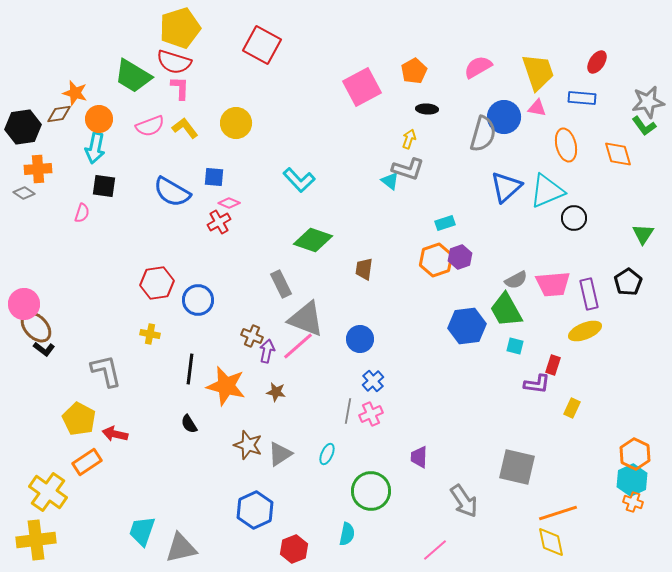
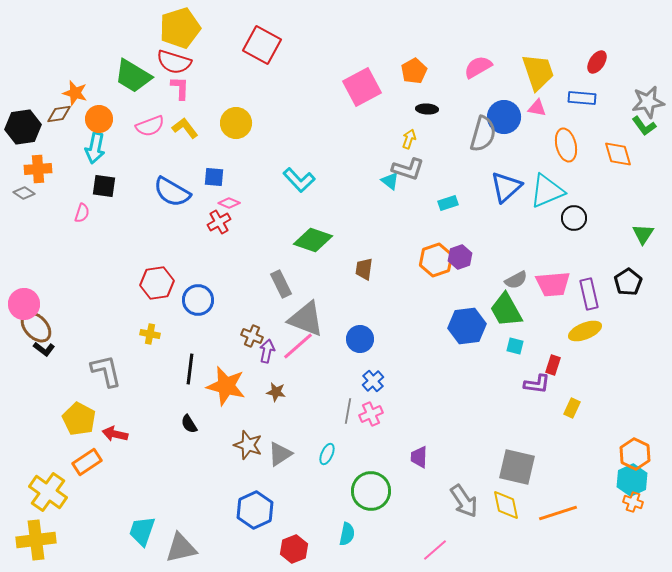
cyan rectangle at (445, 223): moved 3 px right, 20 px up
yellow diamond at (551, 542): moved 45 px left, 37 px up
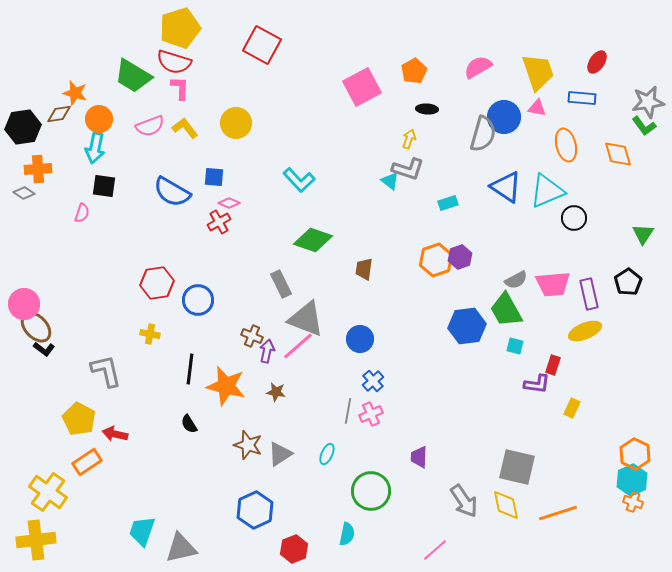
blue triangle at (506, 187): rotated 44 degrees counterclockwise
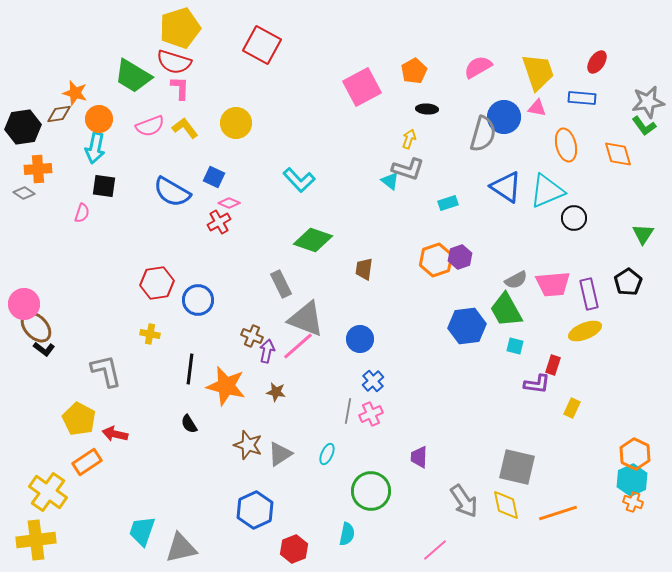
blue square at (214, 177): rotated 20 degrees clockwise
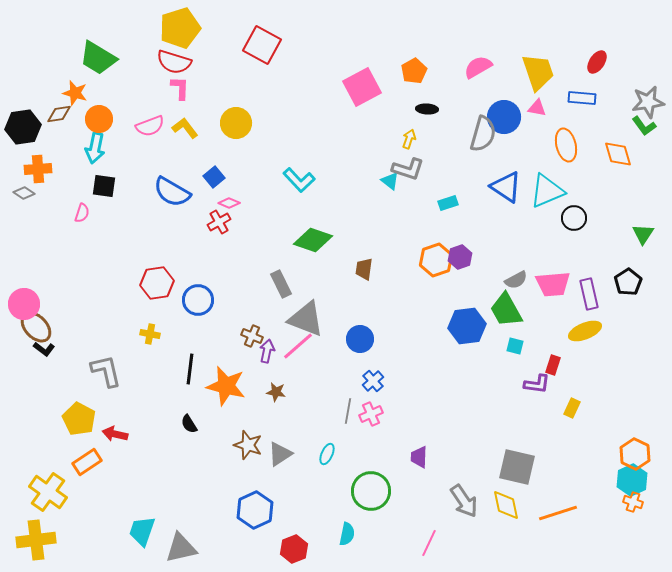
green trapezoid at (133, 76): moved 35 px left, 18 px up
blue square at (214, 177): rotated 25 degrees clockwise
pink line at (435, 550): moved 6 px left, 7 px up; rotated 24 degrees counterclockwise
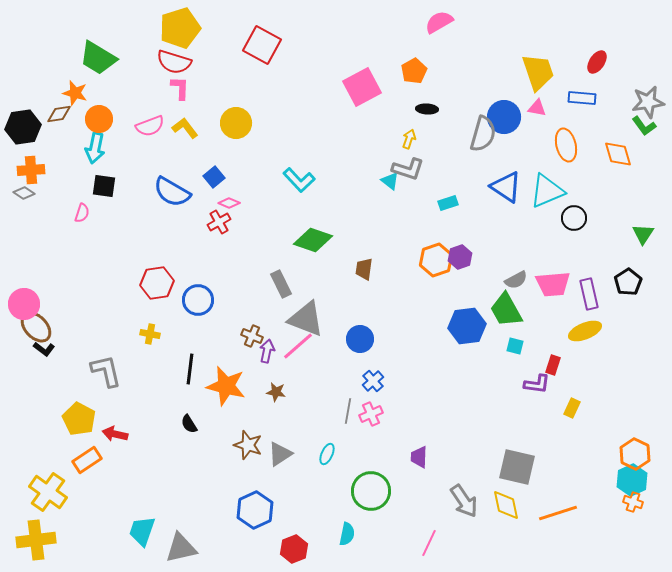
pink semicircle at (478, 67): moved 39 px left, 45 px up
orange cross at (38, 169): moved 7 px left, 1 px down
orange rectangle at (87, 462): moved 2 px up
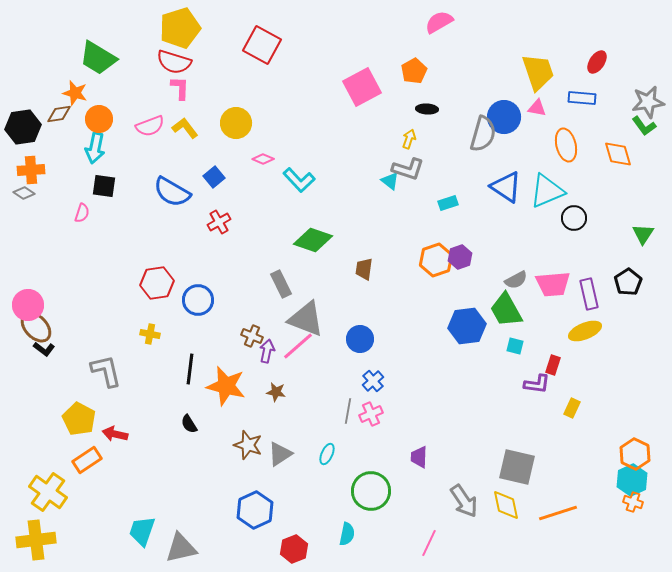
pink diamond at (229, 203): moved 34 px right, 44 px up
pink circle at (24, 304): moved 4 px right, 1 px down
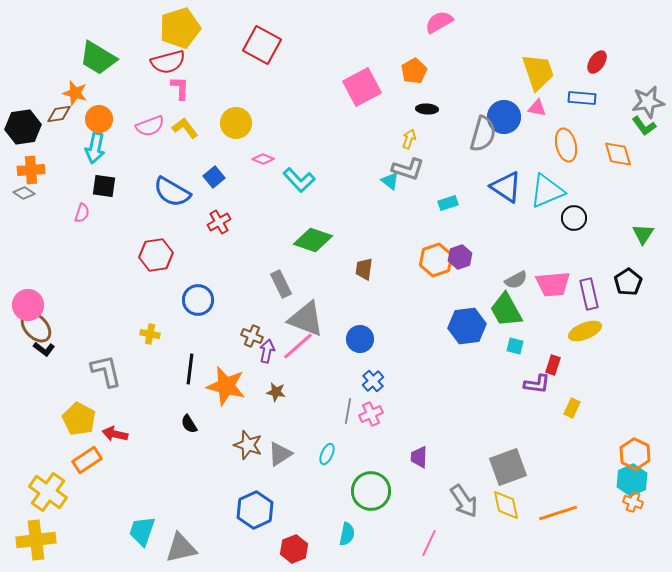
red semicircle at (174, 62): moved 6 px left; rotated 32 degrees counterclockwise
red hexagon at (157, 283): moved 1 px left, 28 px up
gray square at (517, 467): moved 9 px left; rotated 33 degrees counterclockwise
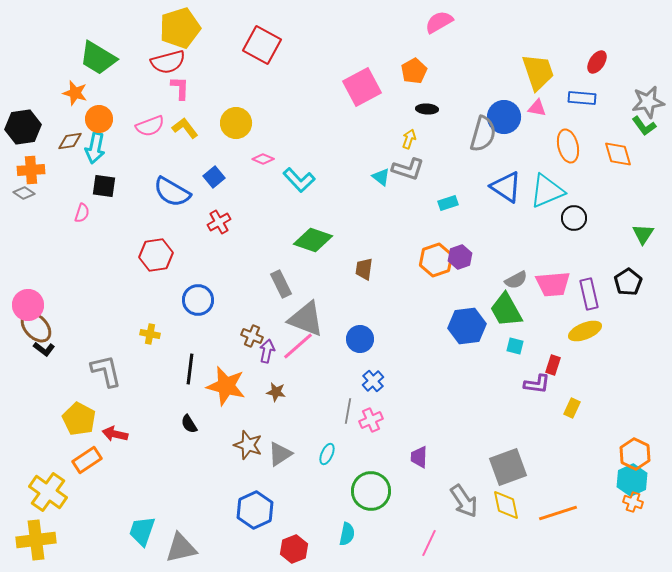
brown diamond at (59, 114): moved 11 px right, 27 px down
orange ellipse at (566, 145): moved 2 px right, 1 px down
cyan triangle at (390, 181): moved 9 px left, 4 px up
pink cross at (371, 414): moved 6 px down
